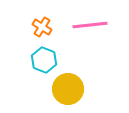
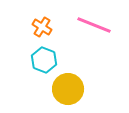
pink line: moved 4 px right; rotated 28 degrees clockwise
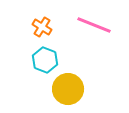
cyan hexagon: moved 1 px right
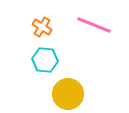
cyan hexagon: rotated 15 degrees counterclockwise
yellow circle: moved 5 px down
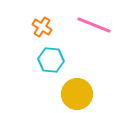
cyan hexagon: moved 6 px right
yellow circle: moved 9 px right
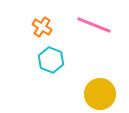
cyan hexagon: rotated 15 degrees clockwise
yellow circle: moved 23 px right
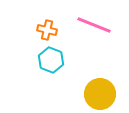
orange cross: moved 5 px right, 3 px down; rotated 18 degrees counterclockwise
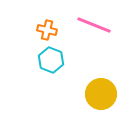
yellow circle: moved 1 px right
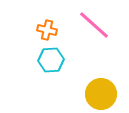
pink line: rotated 20 degrees clockwise
cyan hexagon: rotated 25 degrees counterclockwise
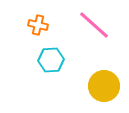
orange cross: moved 9 px left, 5 px up
yellow circle: moved 3 px right, 8 px up
